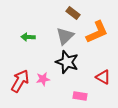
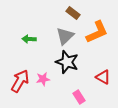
green arrow: moved 1 px right, 2 px down
pink rectangle: moved 1 px left, 1 px down; rotated 48 degrees clockwise
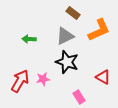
orange L-shape: moved 2 px right, 2 px up
gray triangle: rotated 18 degrees clockwise
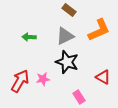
brown rectangle: moved 4 px left, 3 px up
green arrow: moved 2 px up
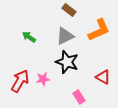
green arrow: rotated 32 degrees clockwise
